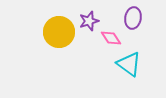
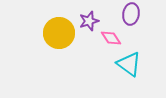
purple ellipse: moved 2 px left, 4 px up
yellow circle: moved 1 px down
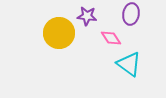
purple star: moved 2 px left, 5 px up; rotated 24 degrees clockwise
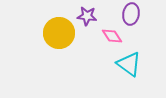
pink diamond: moved 1 px right, 2 px up
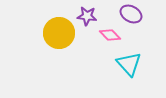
purple ellipse: rotated 70 degrees counterclockwise
pink diamond: moved 2 px left, 1 px up; rotated 10 degrees counterclockwise
cyan triangle: rotated 12 degrees clockwise
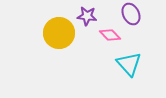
purple ellipse: rotated 35 degrees clockwise
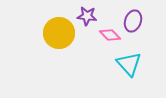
purple ellipse: moved 2 px right, 7 px down; rotated 45 degrees clockwise
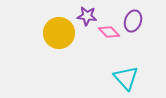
pink diamond: moved 1 px left, 3 px up
cyan triangle: moved 3 px left, 14 px down
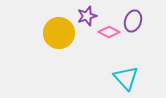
purple star: rotated 24 degrees counterclockwise
pink diamond: rotated 20 degrees counterclockwise
